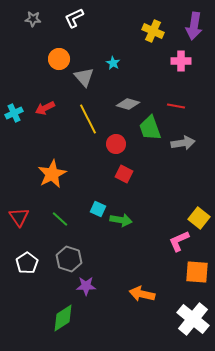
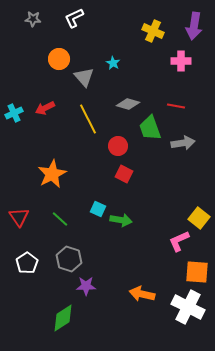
red circle: moved 2 px right, 2 px down
white cross: moved 5 px left, 12 px up; rotated 12 degrees counterclockwise
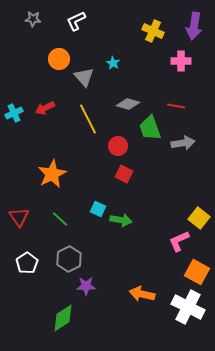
white L-shape: moved 2 px right, 3 px down
gray hexagon: rotated 15 degrees clockwise
orange square: rotated 25 degrees clockwise
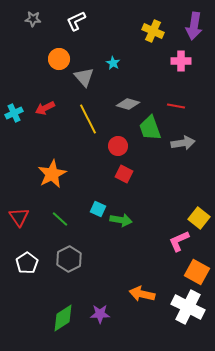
purple star: moved 14 px right, 28 px down
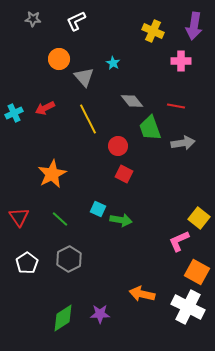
gray diamond: moved 4 px right, 3 px up; rotated 35 degrees clockwise
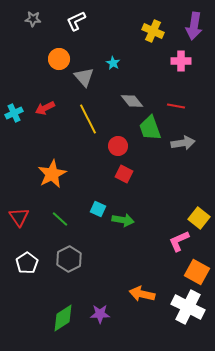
green arrow: moved 2 px right
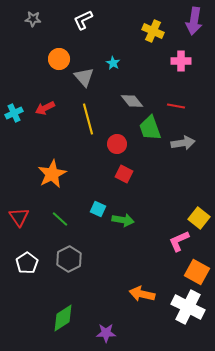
white L-shape: moved 7 px right, 1 px up
purple arrow: moved 5 px up
yellow line: rotated 12 degrees clockwise
red circle: moved 1 px left, 2 px up
purple star: moved 6 px right, 19 px down
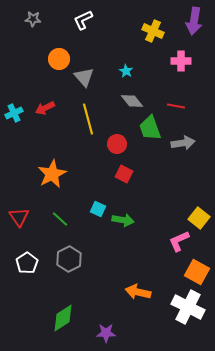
cyan star: moved 13 px right, 8 px down
orange arrow: moved 4 px left, 2 px up
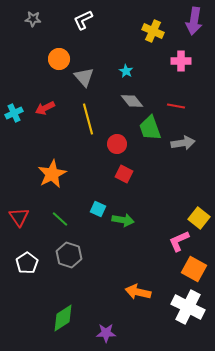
gray hexagon: moved 4 px up; rotated 15 degrees counterclockwise
orange square: moved 3 px left, 3 px up
